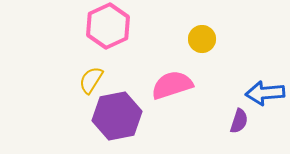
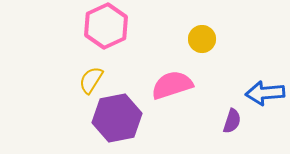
pink hexagon: moved 2 px left
purple hexagon: moved 2 px down
purple semicircle: moved 7 px left
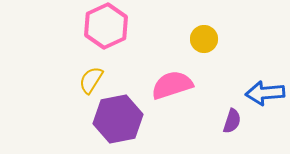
yellow circle: moved 2 px right
purple hexagon: moved 1 px right, 1 px down
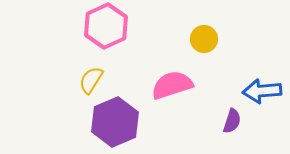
blue arrow: moved 3 px left, 2 px up
purple hexagon: moved 3 px left, 3 px down; rotated 12 degrees counterclockwise
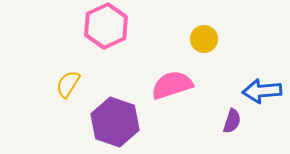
yellow semicircle: moved 23 px left, 4 px down
purple hexagon: rotated 18 degrees counterclockwise
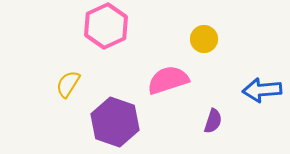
pink semicircle: moved 4 px left, 5 px up
blue arrow: moved 1 px up
purple semicircle: moved 19 px left
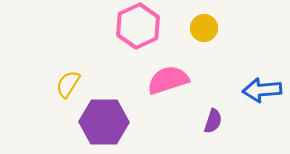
pink hexagon: moved 32 px right
yellow circle: moved 11 px up
purple hexagon: moved 11 px left; rotated 18 degrees counterclockwise
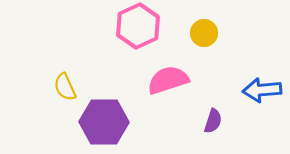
yellow circle: moved 5 px down
yellow semicircle: moved 3 px left, 3 px down; rotated 56 degrees counterclockwise
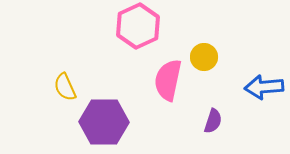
yellow circle: moved 24 px down
pink semicircle: rotated 60 degrees counterclockwise
blue arrow: moved 2 px right, 3 px up
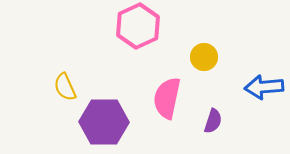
pink semicircle: moved 1 px left, 18 px down
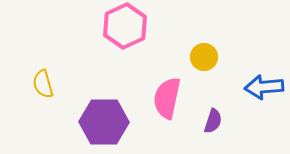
pink hexagon: moved 13 px left
yellow semicircle: moved 22 px left, 3 px up; rotated 8 degrees clockwise
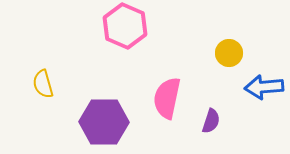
pink hexagon: rotated 12 degrees counterclockwise
yellow circle: moved 25 px right, 4 px up
purple semicircle: moved 2 px left
